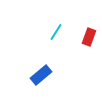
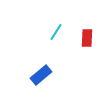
red rectangle: moved 2 px left, 1 px down; rotated 18 degrees counterclockwise
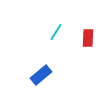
red rectangle: moved 1 px right
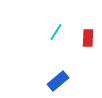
blue rectangle: moved 17 px right, 6 px down
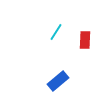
red rectangle: moved 3 px left, 2 px down
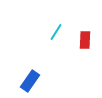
blue rectangle: moved 28 px left; rotated 15 degrees counterclockwise
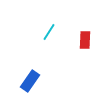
cyan line: moved 7 px left
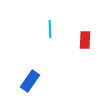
cyan line: moved 1 px right, 3 px up; rotated 36 degrees counterclockwise
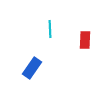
blue rectangle: moved 2 px right, 13 px up
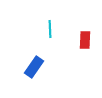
blue rectangle: moved 2 px right, 1 px up
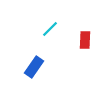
cyan line: rotated 48 degrees clockwise
